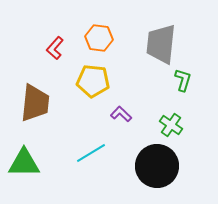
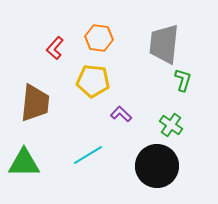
gray trapezoid: moved 3 px right
cyan line: moved 3 px left, 2 px down
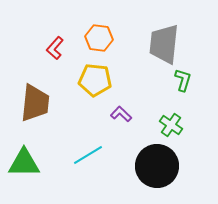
yellow pentagon: moved 2 px right, 1 px up
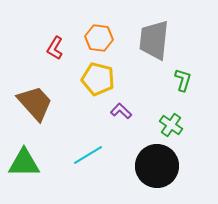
gray trapezoid: moved 10 px left, 4 px up
red L-shape: rotated 10 degrees counterclockwise
yellow pentagon: moved 3 px right, 1 px up; rotated 8 degrees clockwise
brown trapezoid: rotated 48 degrees counterclockwise
purple L-shape: moved 3 px up
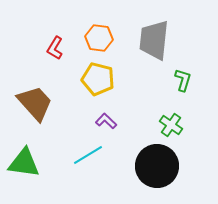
purple L-shape: moved 15 px left, 10 px down
green triangle: rotated 8 degrees clockwise
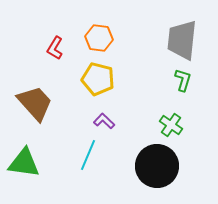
gray trapezoid: moved 28 px right
purple L-shape: moved 2 px left
cyan line: rotated 36 degrees counterclockwise
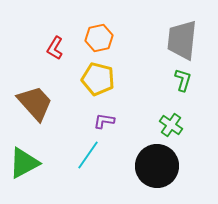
orange hexagon: rotated 20 degrees counterclockwise
purple L-shape: rotated 35 degrees counterclockwise
cyan line: rotated 12 degrees clockwise
green triangle: rotated 36 degrees counterclockwise
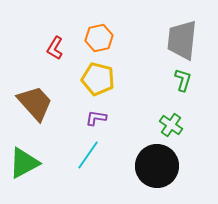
purple L-shape: moved 8 px left, 3 px up
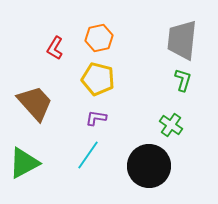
black circle: moved 8 px left
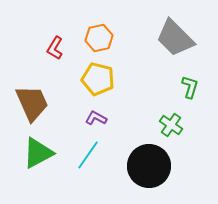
gray trapezoid: moved 7 px left, 2 px up; rotated 51 degrees counterclockwise
green L-shape: moved 7 px right, 7 px down
brown trapezoid: moved 3 px left; rotated 18 degrees clockwise
purple L-shape: rotated 20 degrees clockwise
green triangle: moved 14 px right, 10 px up
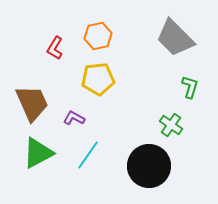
orange hexagon: moved 1 px left, 2 px up
yellow pentagon: rotated 20 degrees counterclockwise
purple L-shape: moved 22 px left
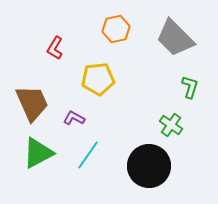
orange hexagon: moved 18 px right, 7 px up
